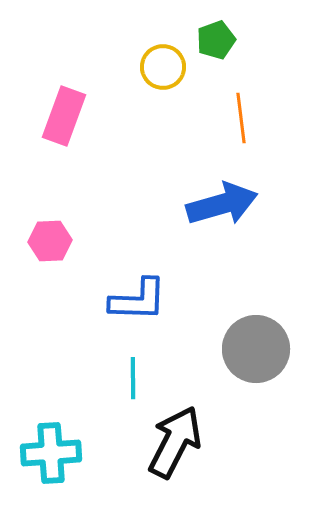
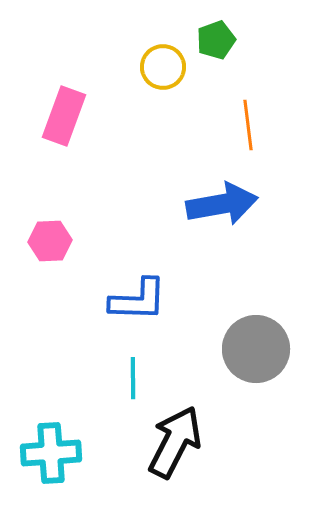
orange line: moved 7 px right, 7 px down
blue arrow: rotated 6 degrees clockwise
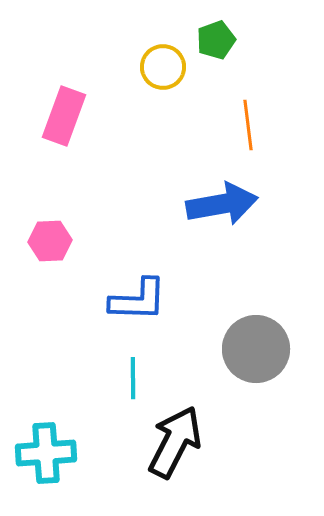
cyan cross: moved 5 px left
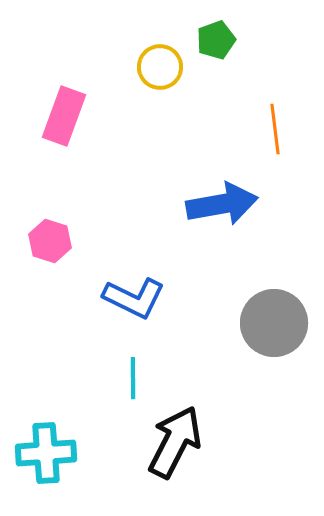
yellow circle: moved 3 px left
orange line: moved 27 px right, 4 px down
pink hexagon: rotated 21 degrees clockwise
blue L-shape: moved 4 px left, 2 px up; rotated 24 degrees clockwise
gray circle: moved 18 px right, 26 px up
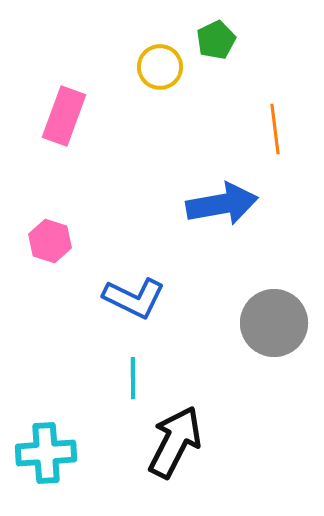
green pentagon: rotated 6 degrees counterclockwise
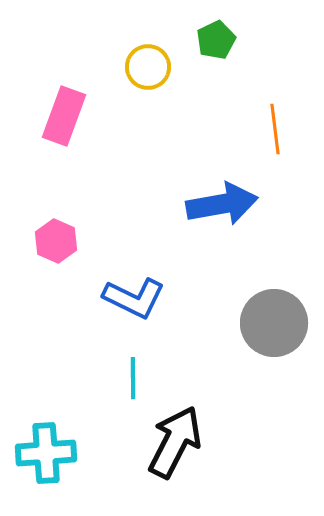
yellow circle: moved 12 px left
pink hexagon: moved 6 px right; rotated 6 degrees clockwise
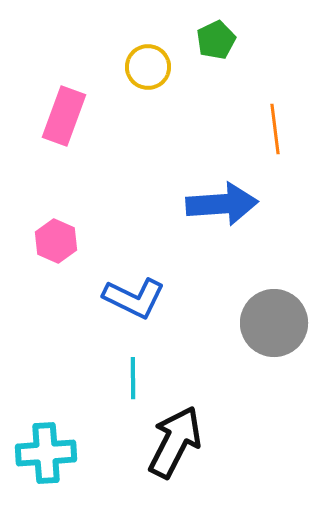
blue arrow: rotated 6 degrees clockwise
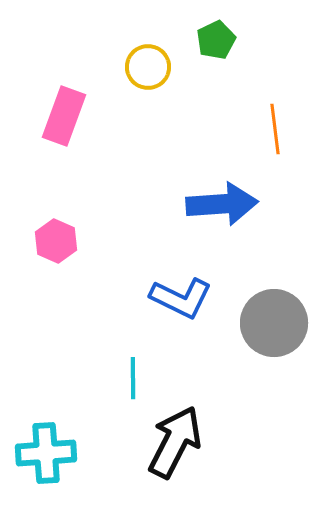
blue L-shape: moved 47 px right
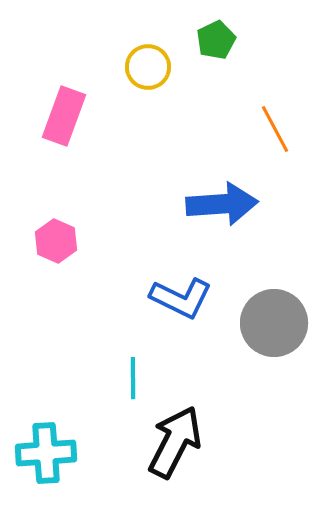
orange line: rotated 21 degrees counterclockwise
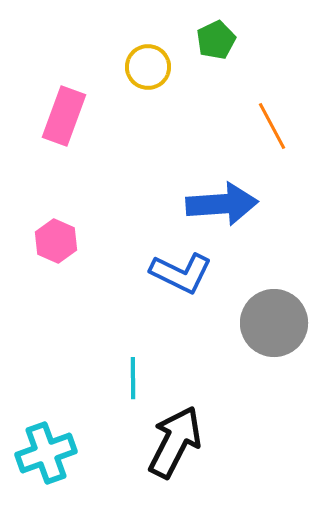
orange line: moved 3 px left, 3 px up
blue L-shape: moved 25 px up
cyan cross: rotated 16 degrees counterclockwise
